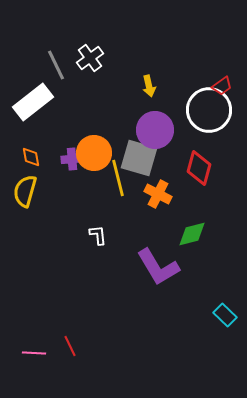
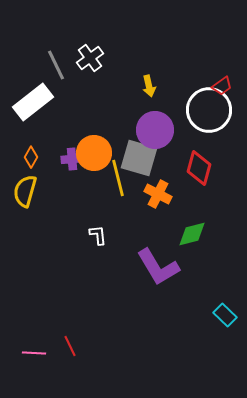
orange diamond: rotated 40 degrees clockwise
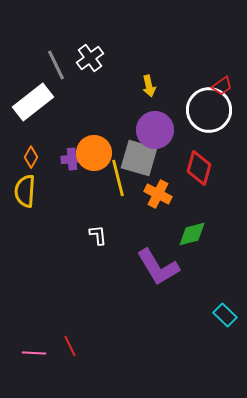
yellow semicircle: rotated 12 degrees counterclockwise
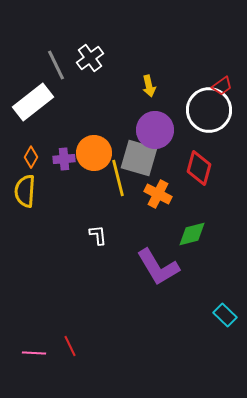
purple cross: moved 8 px left
